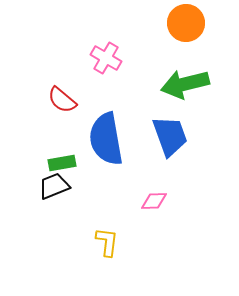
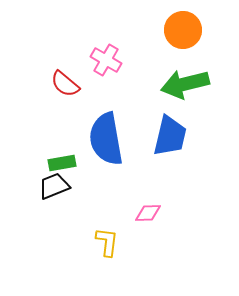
orange circle: moved 3 px left, 7 px down
pink cross: moved 2 px down
red semicircle: moved 3 px right, 16 px up
blue trapezoid: rotated 33 degrees clockwise
pink diamond: moved 6 px left, 12 px down
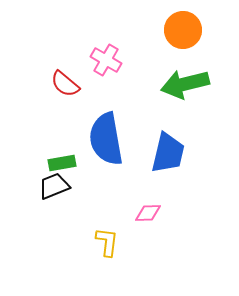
blue trapezoid: moved 2 px left, 17 px down
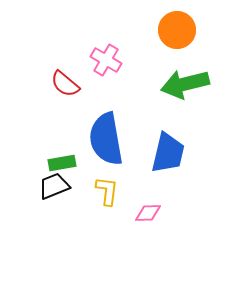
orange circle: moved 6 px left
yellow L-shape: moved 51 px up
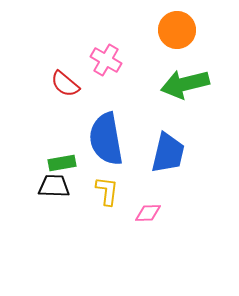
black trapezoid: rotated 24 degrees clockwise
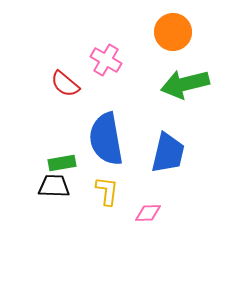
orange circle: moved 4 px left, 2 px down
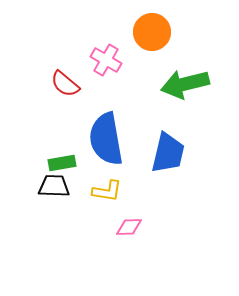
orange circle: moved 21 px left
yellow L-shape: rotated 92 degrees clockwise
pink diamond: moved 19 px left, 14 px down
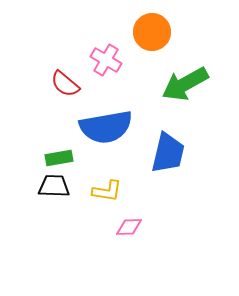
green arrow: rotated 15 degrees counterclockwise
blue semicircle: moved 12 px up; rotated 90 degrees counterclockwise
green rectangle: moved 3 px left, 5 px up
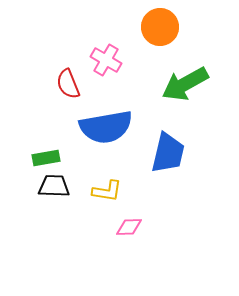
orange circle: moved 8 px right, 5 px up
red semicircle: moved 3 px right; rotated 28 degrees clockwise
green rectangle: moved 13 px left
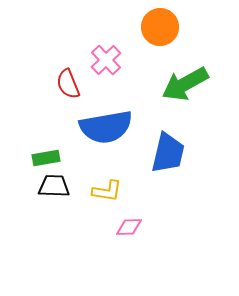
pink cross: rotated 16 degrees clockwise
